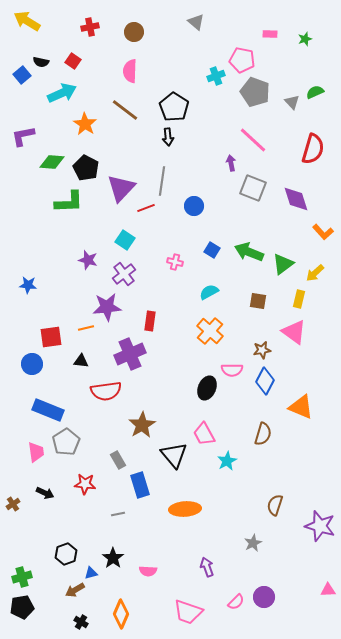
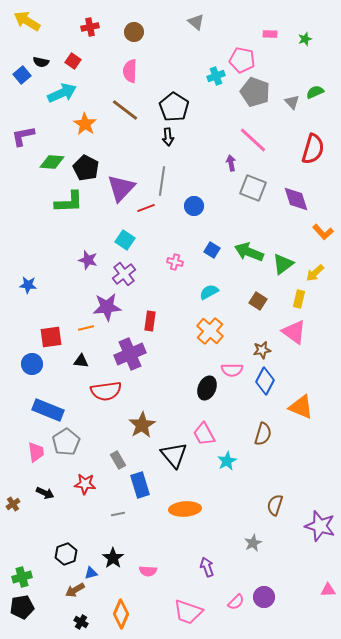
brown square at (258, 301): rotated 24 degrees clockwise
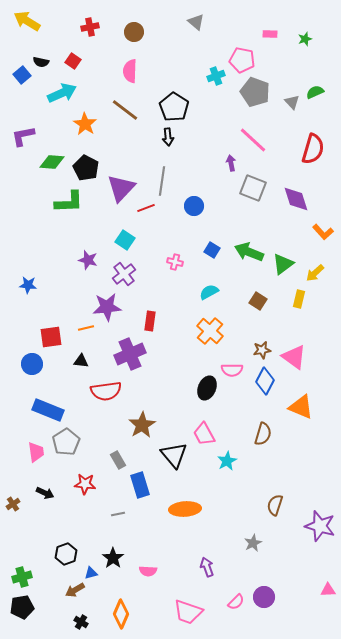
pink triangle at (294, 332): moved 25 px down
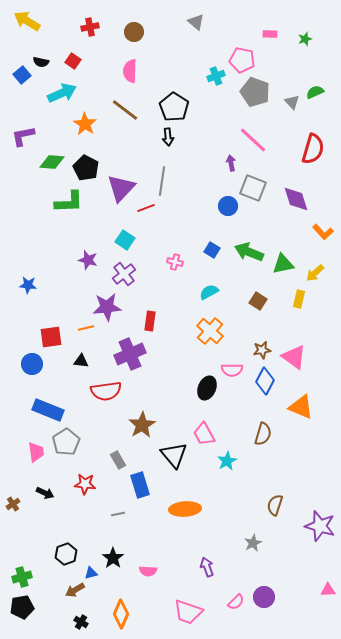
blue circle at (194, 206): moved 34 px right
green triangle at (283, 264): rotated 25 degrees clockwise
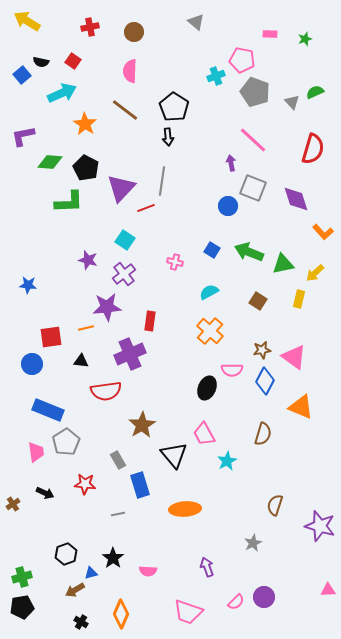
green diamond at (52, 162): moved 2 px left
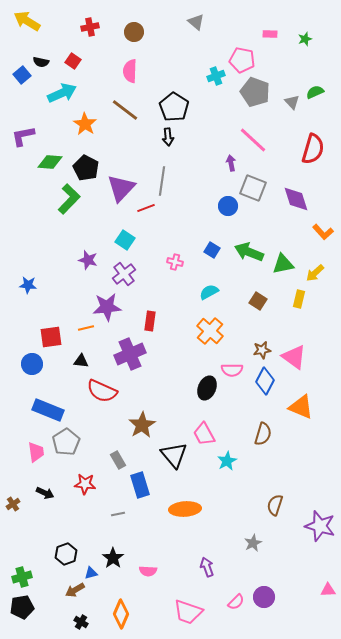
green L-shape at (69, 202): moved 3 px up; rotated 44 degrees counterclockwise
red semicircle at (106, 391): moved 4 px left; rotated 32 degrees clockwise
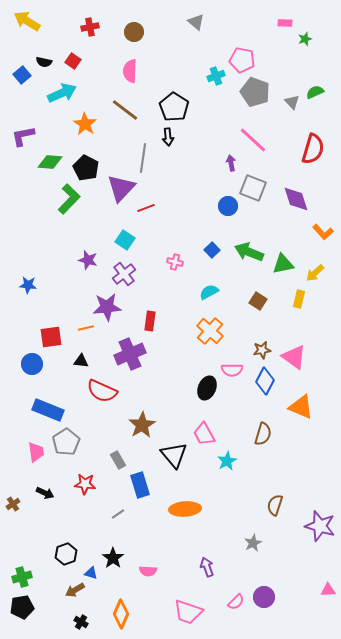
pink rectangle at (270, 34): moved 15 px right, 11 px up
black semicircle at (41, 62): moved 3 px right
gray line at (162, 181): moved 19 px left, 23 px up
blue square at (212, 250): rotated 14 degrees clockwise
gray line at (118, 514): rotated 24 degrees counterclockwise
blue triangle at (91, 573): rotated 32 degrees clockwise
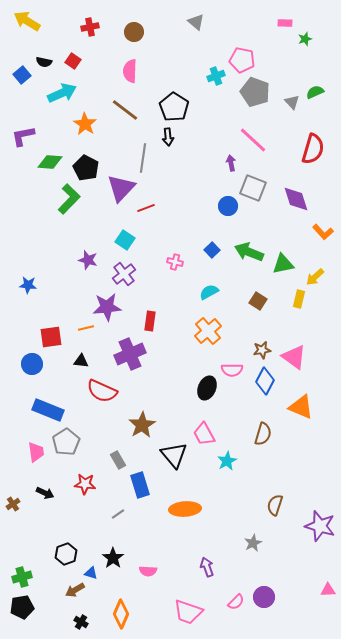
yellow arrow at (315, 273): moved 4 px down
orange cross at (210, 331): moved 2 px left; rotated 8 degrees clockwise
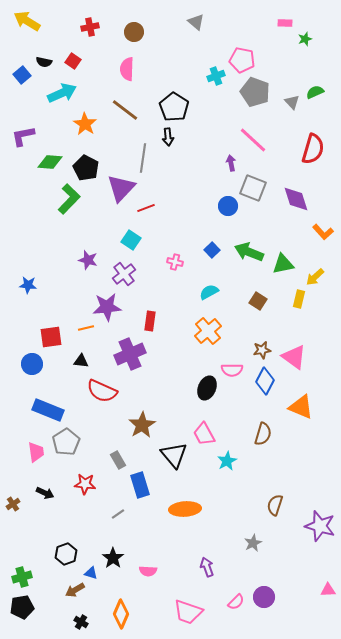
pink semicircle at (130, 71): moved 3 px left, 2 px up
cyan square at (125, 240): moved 6 px right
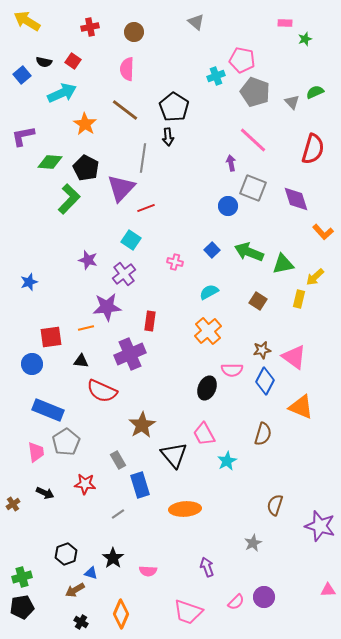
blue star at (28, 285): moved 1 px right, 3 px up; rotated 24 degrees counterclockwise
